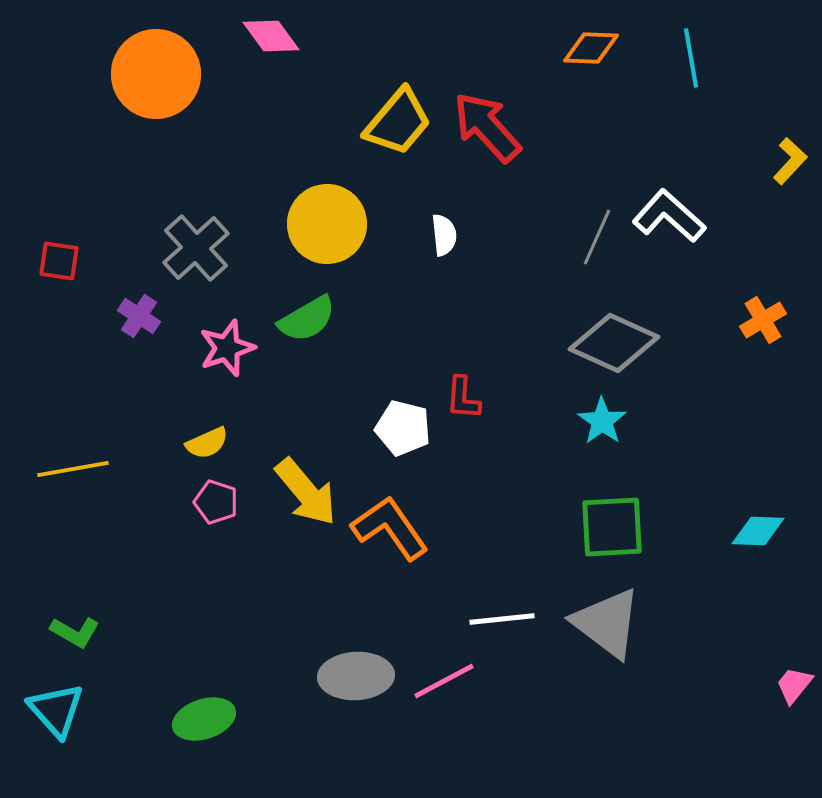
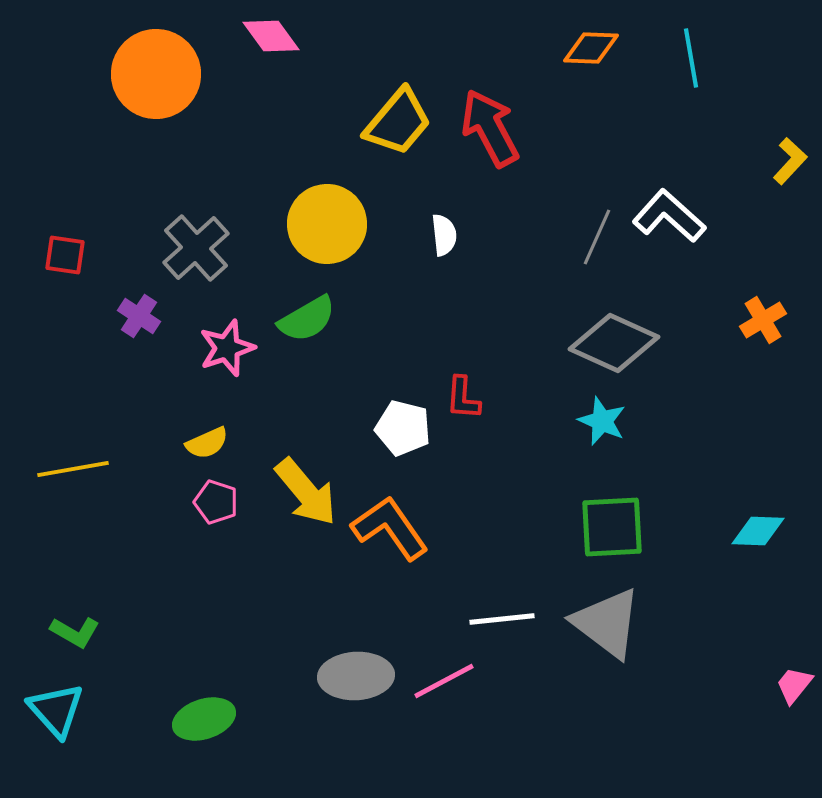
red arrow: moved 3 px right, 1 px down; rotated 14 degrees clockwise
red square: moved 6 px right, 6 px up
cyan star: rotated 12 degrees counterclockwise
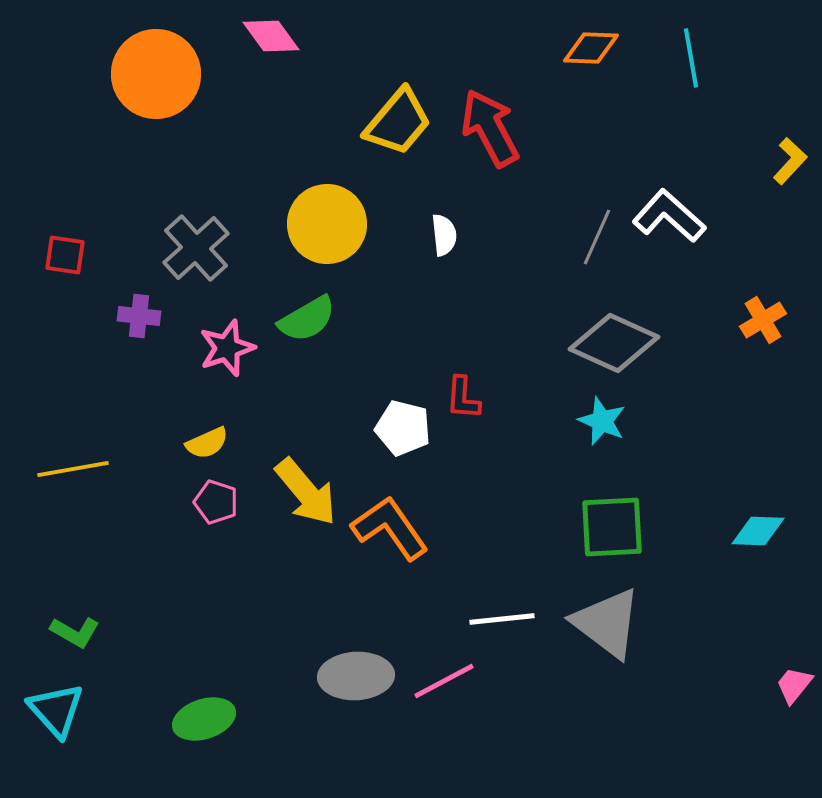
purple cross: rotated 27 degrees counterclockwise
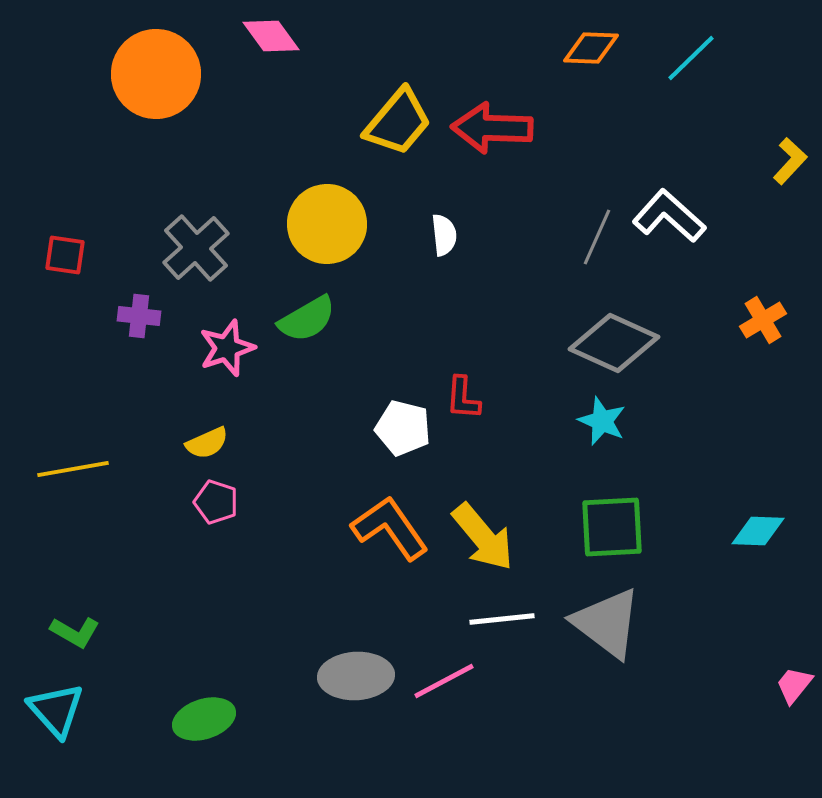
cyan line: rotated 56 degrees clockwise
red arrow: moved 2 px right; rotated 60 degrees counterclockwise
yellow arrow: moved 177 px right, 45 px down
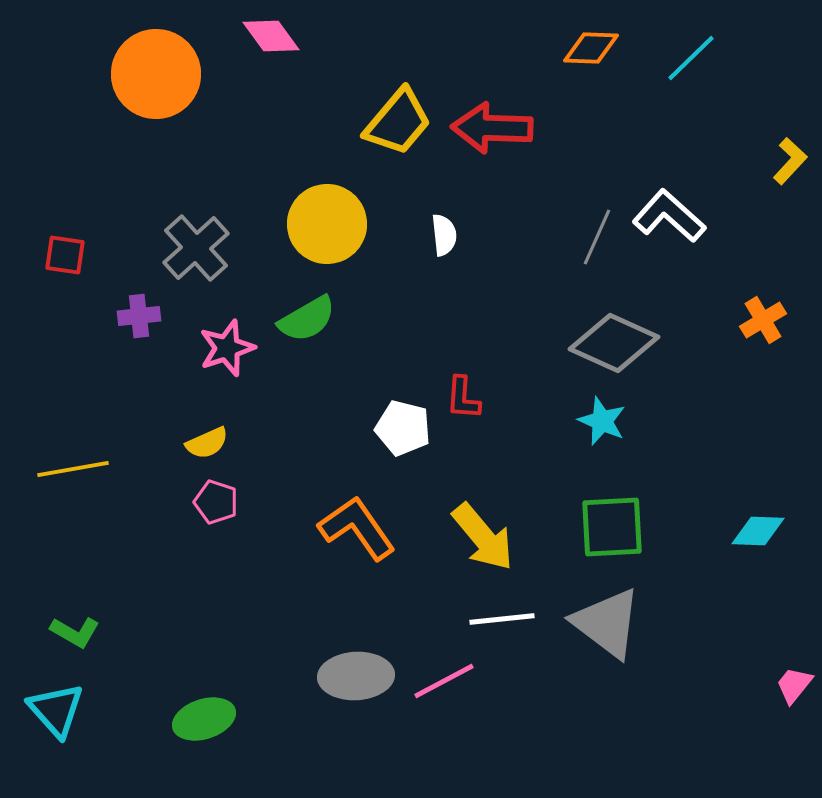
purple cross: rotated 12 degrees counterclockwise
orange L-shape: moved 33 px left
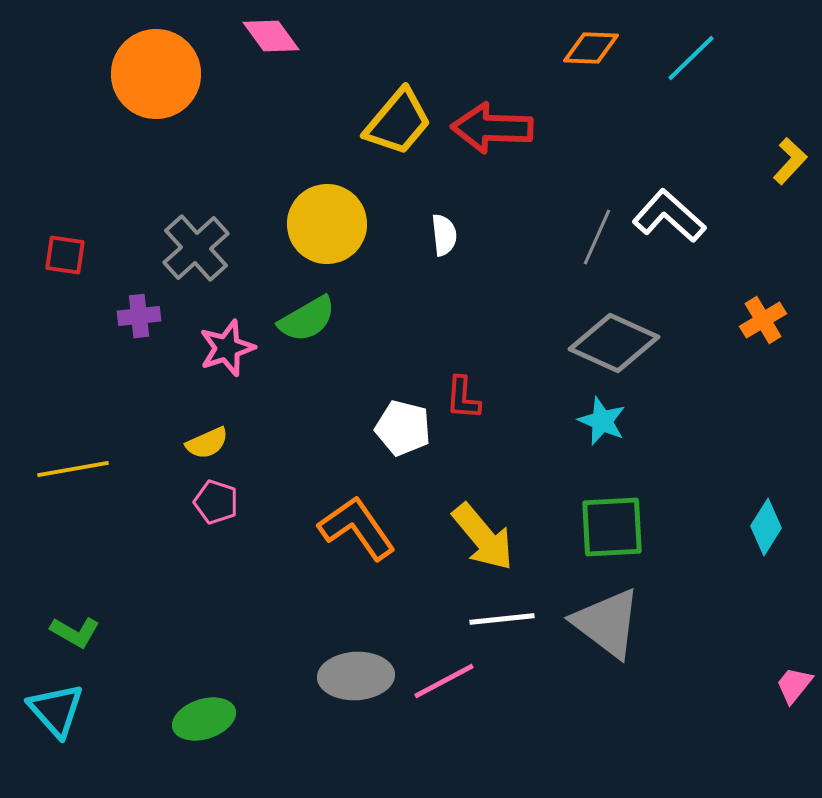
cyan diamond: moved 8 px right, 4 px up; rotated 60 degrees counterclockwise
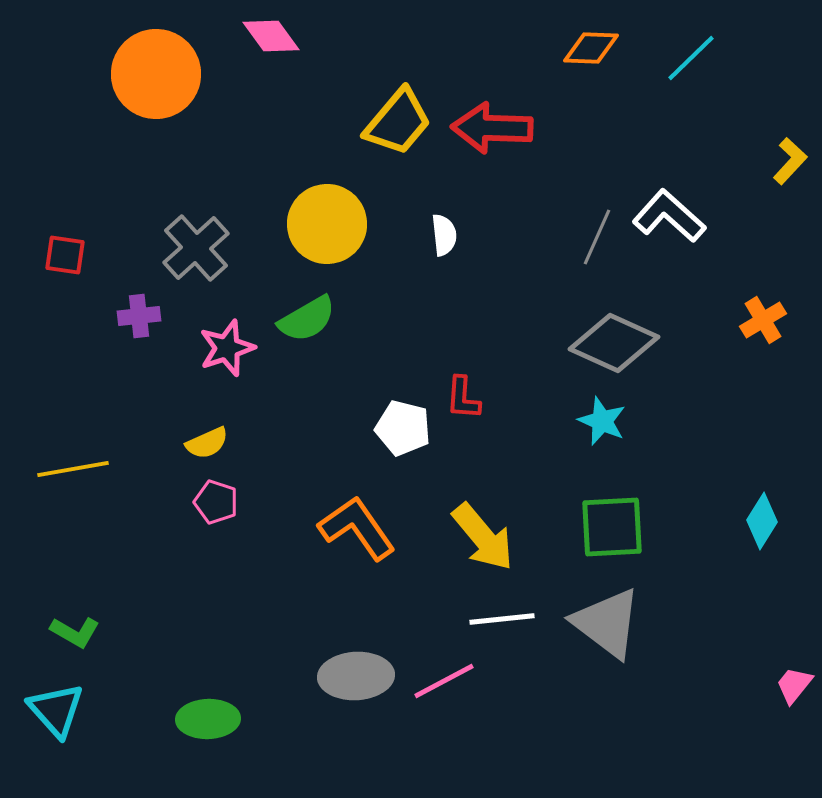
cyan diamond: moved 4 px left, 6 px up
green ellipse: moved 4 px right; rotated 16 degrees clockwise
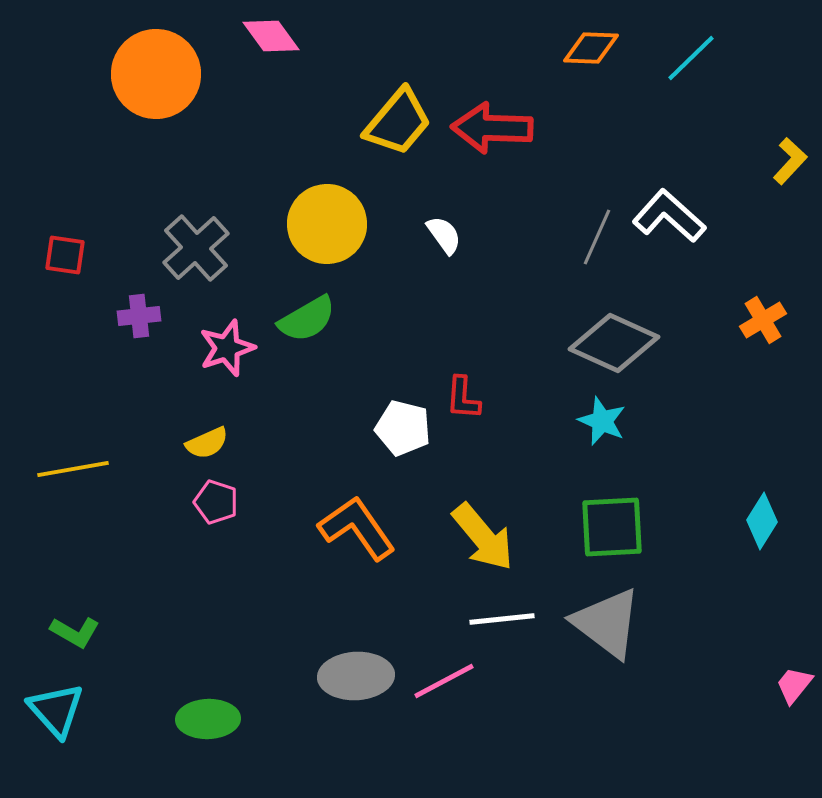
white semicircle: rotated 30 degrees counterclockwise
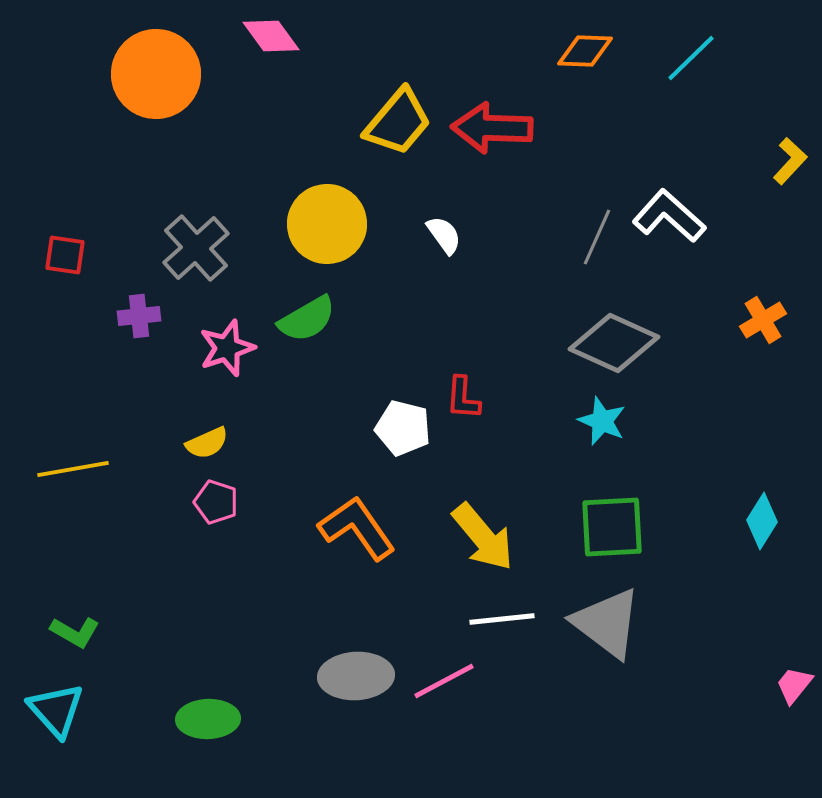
orange diamond: moved 6 px left, 3 px down
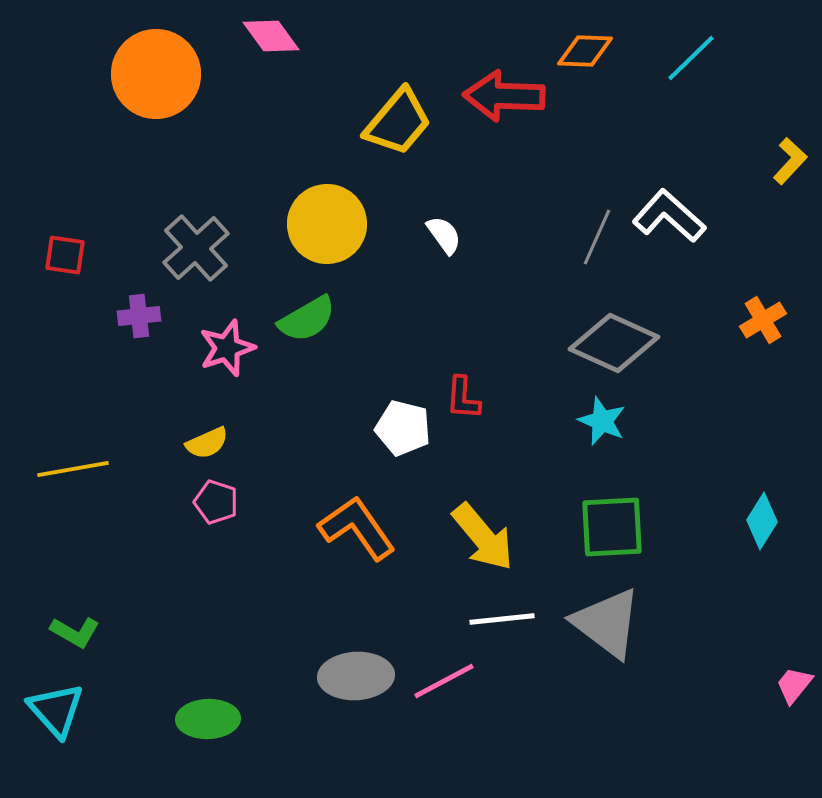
red arrow: moved 12 px right, 32 px up
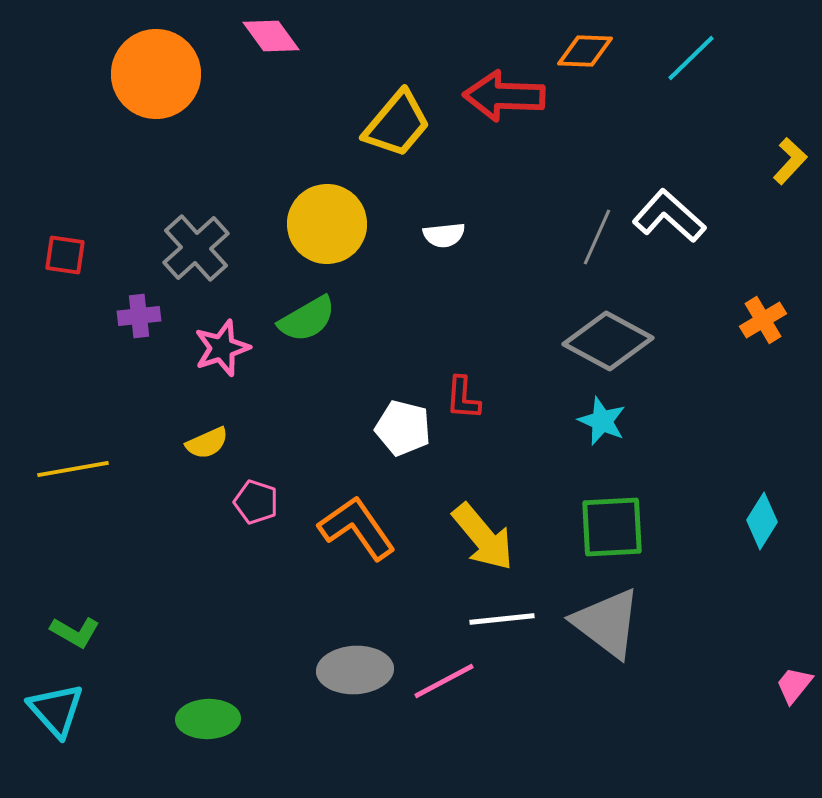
yellow trapezoid: moved 1 px left, 2 px down
white semicircle: rotated 120 degrees clockwise
gray diamond: moved 6 px left, 2 px up; rotated 4 degrees clockwise
pink star: moved 5 px left
pink pentagon: moved 40 px right
gray ellipse: moved 1 px left, 6 px up
